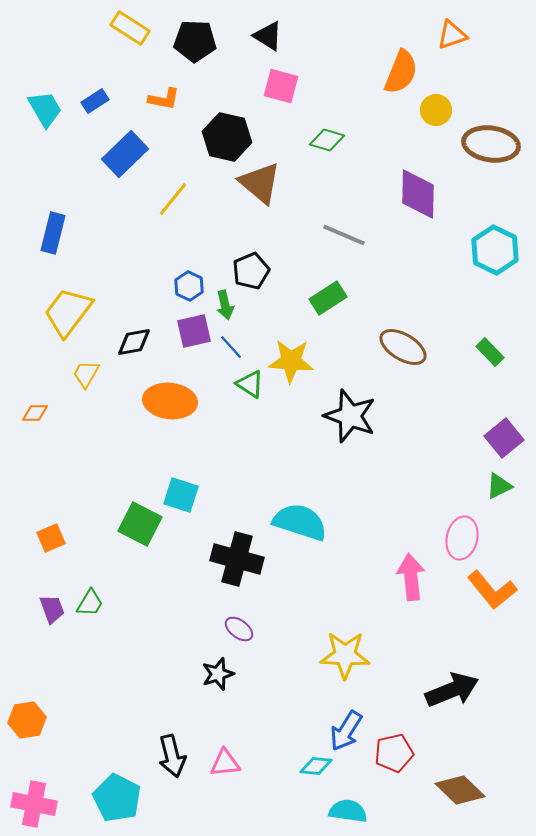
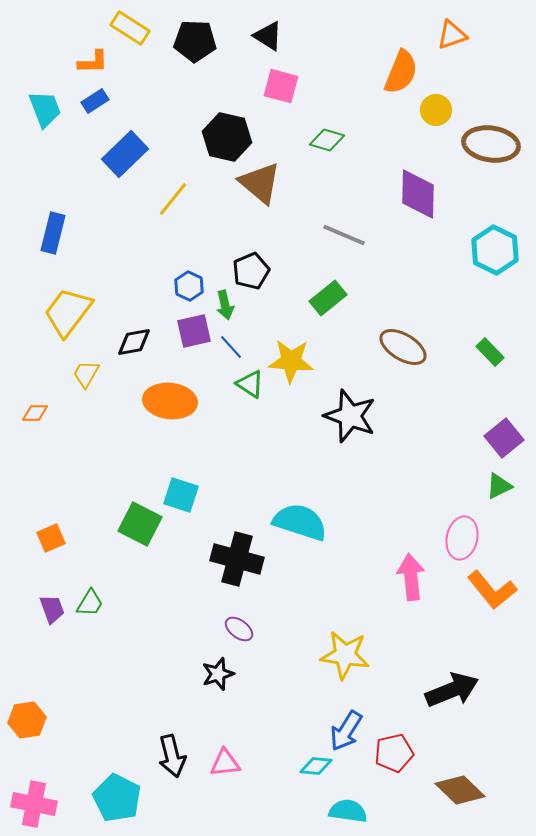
orange L-shape at (164, 99): moved 71 px left, 37 px up; rotated 12 degrees counterclockwise
cyan trapezoid at (45, 109): rotated 9 degrees clockwise
green rectangle at (328, 298): rotated 6 degrees counterclockwise
yellow star at (345, 655): rotated 6 degrees clockwise
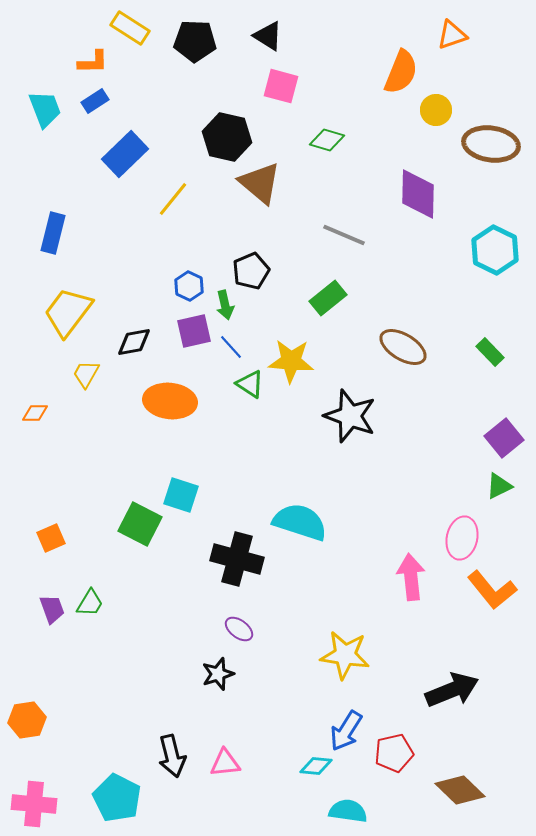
pink cross at (34, 804): rotated 6 degrees counterclockwise
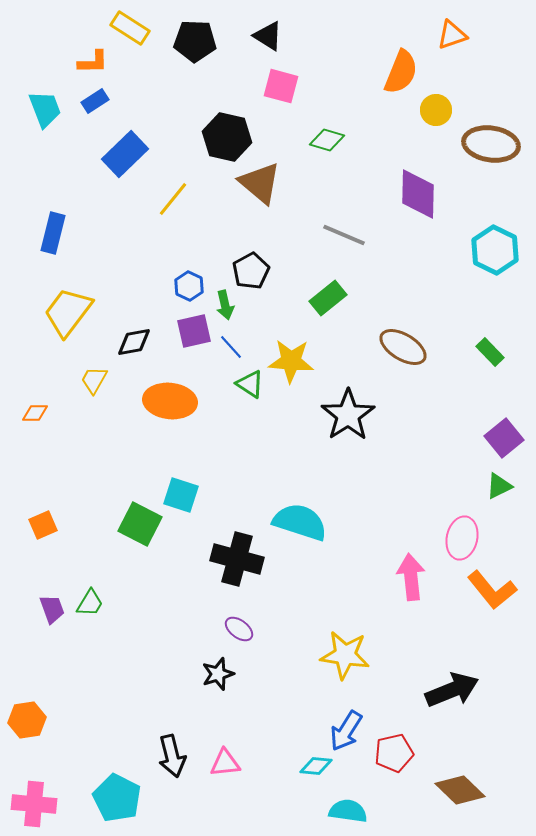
black pentagon at (251, 271): rotated 6 degrees counterclockwise
yellow trapezoid at (86, 374): moved 8 px right, 6 px down
black star at (350, 416): moved 2 px left, 1 px up; rotated 18 degrees clockwise
orange square at (51, 538): moved 8 px left, 13 px up
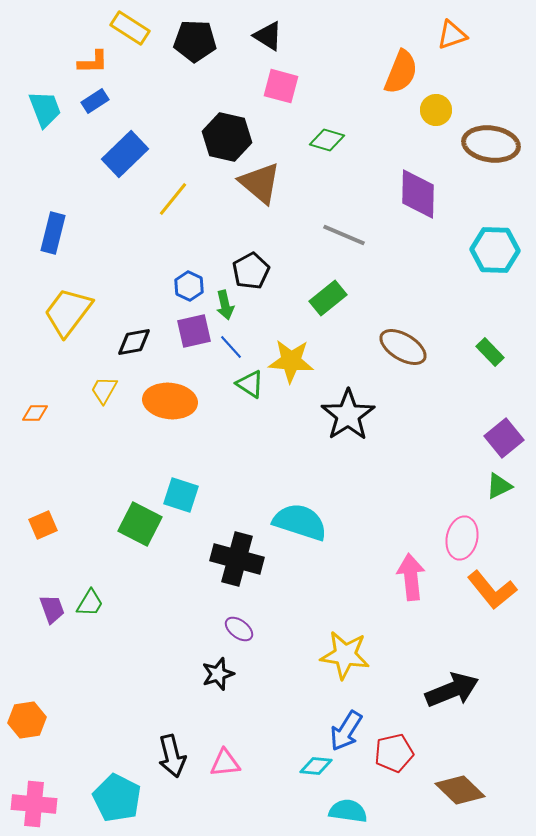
cyan hexagon at (495, 250): rotated 24 degrees counterclockwise
yellow trapezoid at (94, 380): moved 10 px right, 10 px down
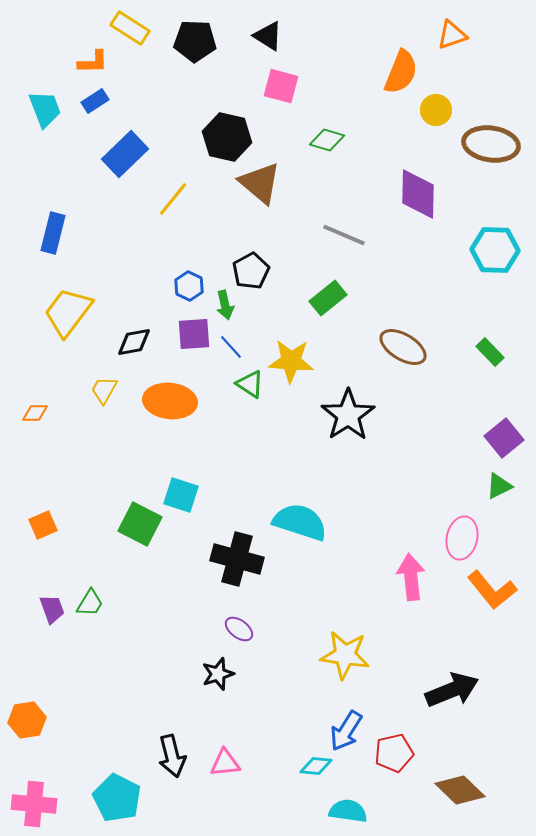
purple square at (194, 331): moved 3 px down; rotated 9 degrees clockwise
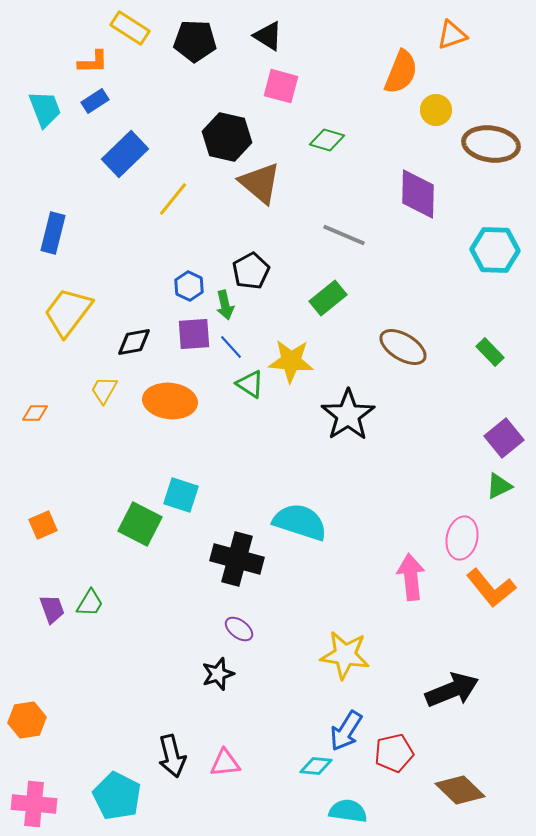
orange L-shape at (492, 590): moved 1 px left, 2 px up
cyan pentagon at (117, 798): moved 2 px up
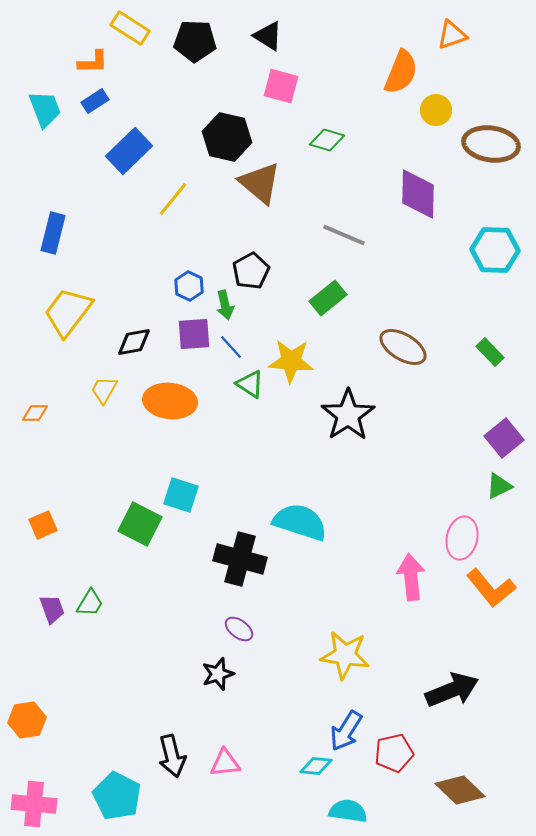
blue rectangle at (125, 154): moved 4 px right, 3 px up
black cross at (237, 559): moved 3 px right
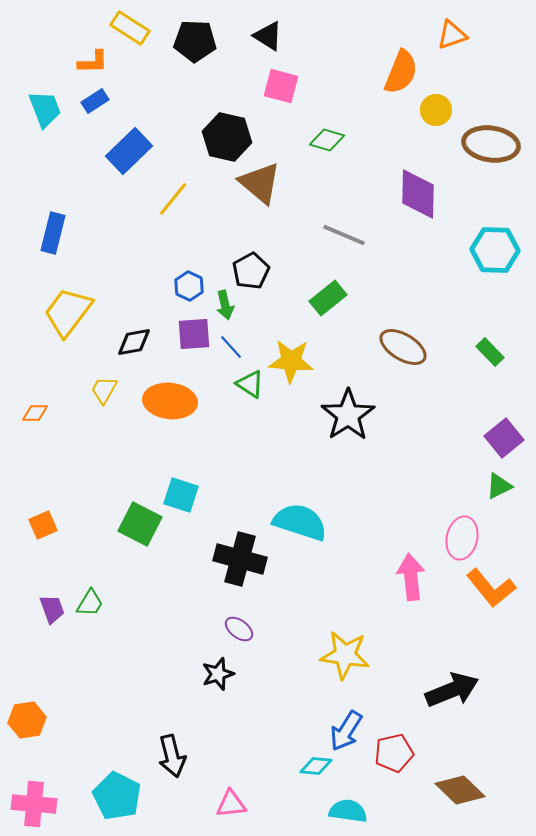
pink triangle at (225, 763): moved 6 px right, 41 px down
